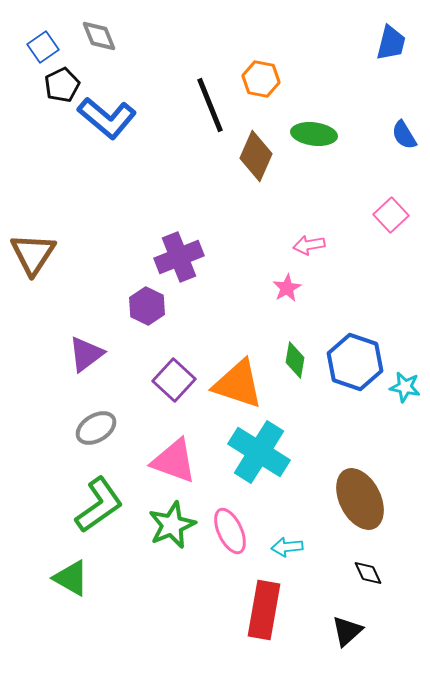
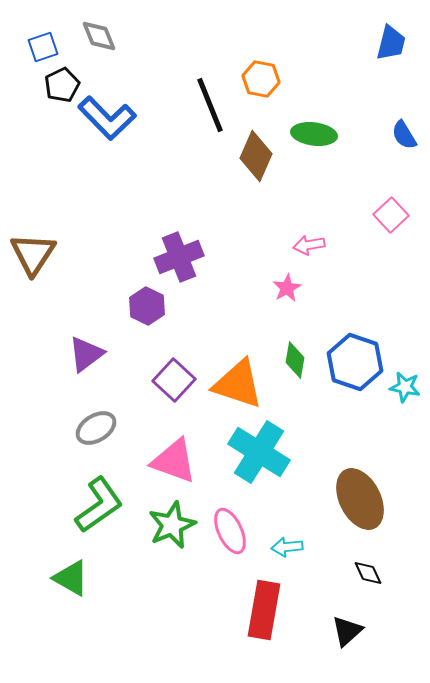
blue square: rotated 16 degrees clockwise
blue L-shape: rotated 6 degrees clockwise
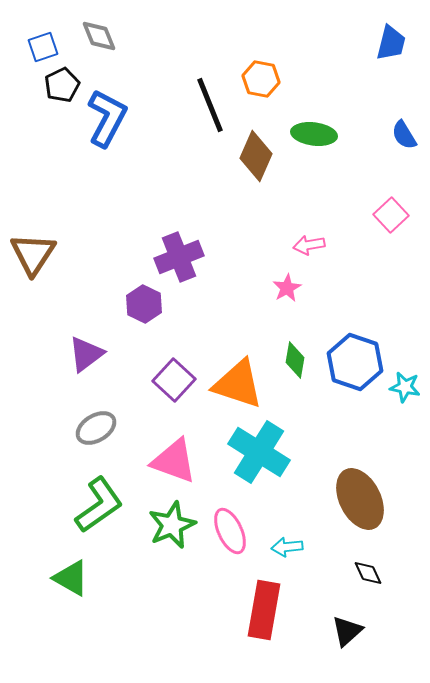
blue L-shape: rotated 108 degrees counterclockwise
purple hexagon: moved 3 px left, 2 px up
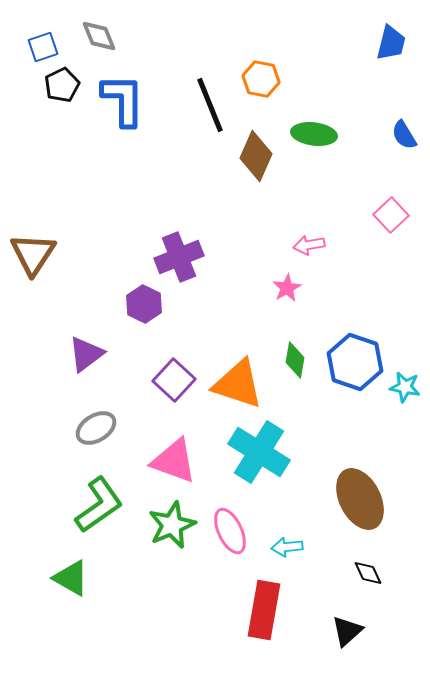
blue L-shape: moved 16 px right, 18 px up; rotated 28 degrees counterclockwise
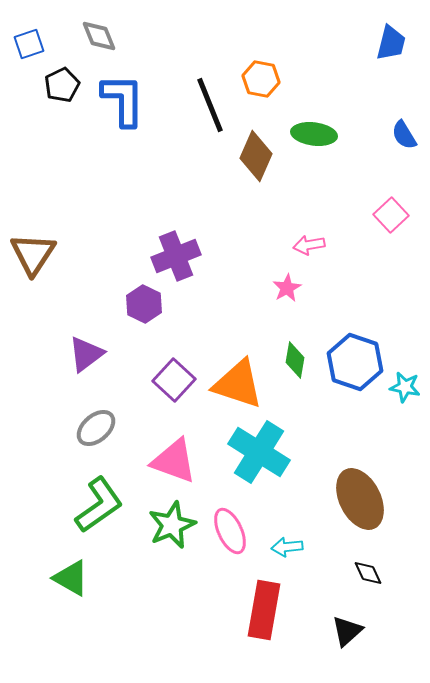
blue square: moved 14 px left, 3 px up
purple cross: moved 3 px left, 1 px up
gray ellipse: rotated 9 degrees counterclockwise
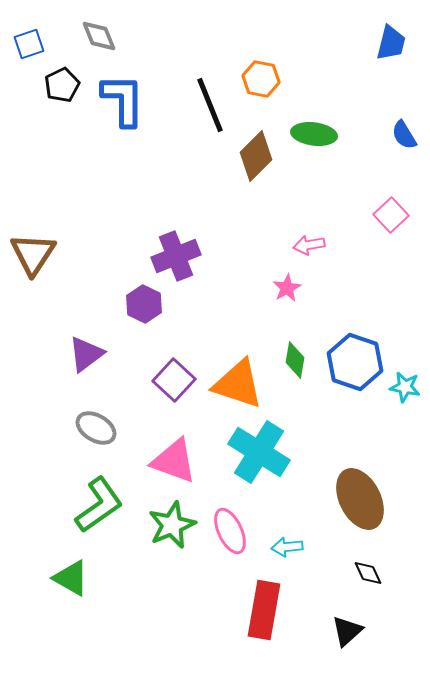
brown diamond: rotated 21 degrees clockwise
gray ellipse: rotated 72 degrees clockwise
